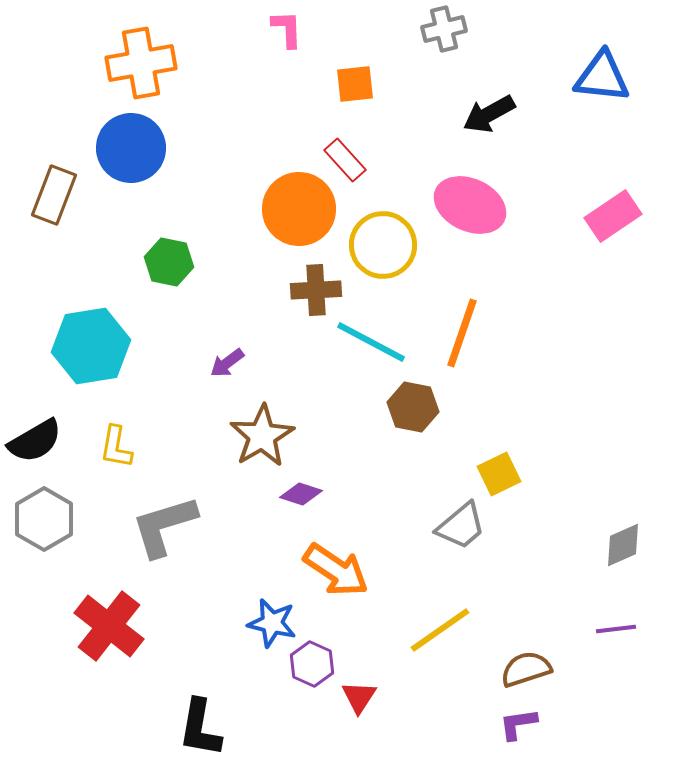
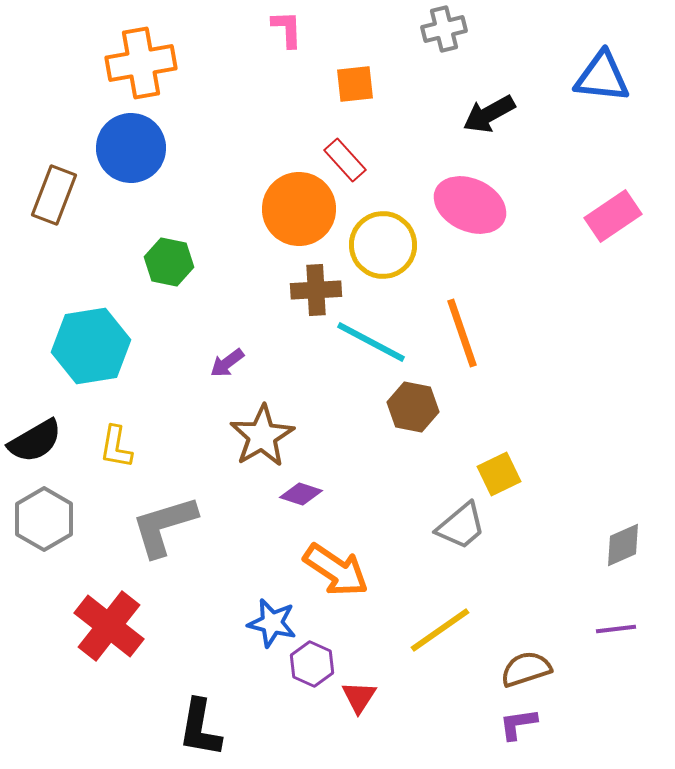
orange line: rotated 38 degrees counterclockwise
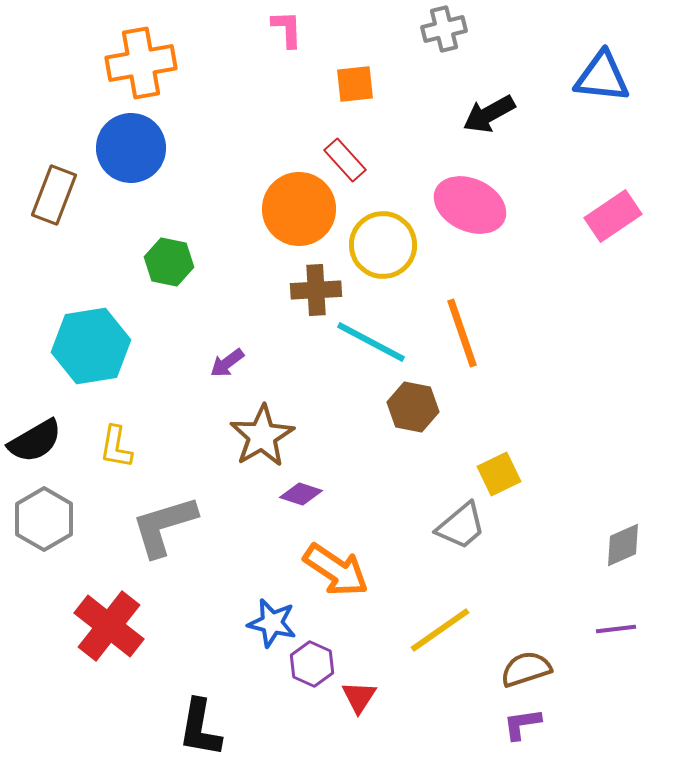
purple L-shape: moved 4 px right
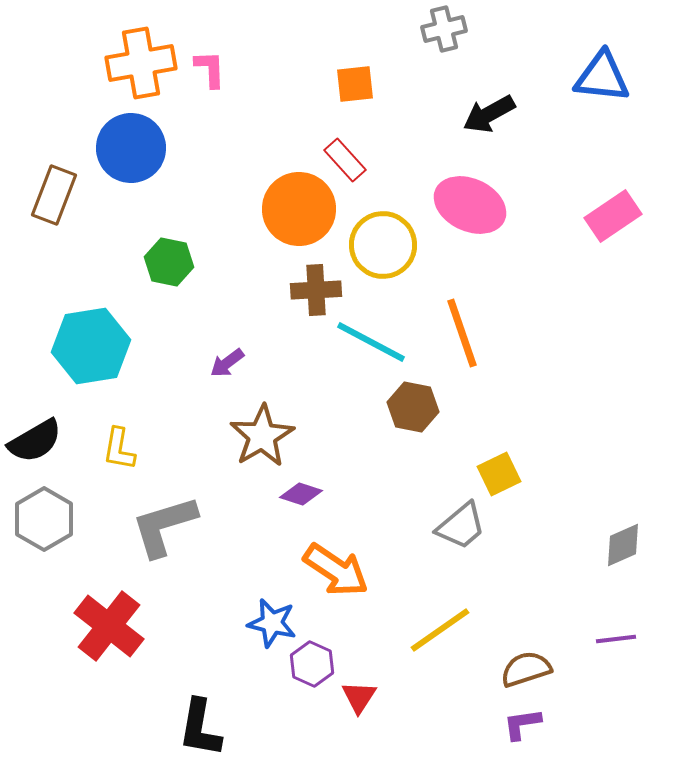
pink L-shape: moved 77 px left, 40 px down
yellow L-shape: moved 3 px right, 2 px down
purple line: moved 10 px down
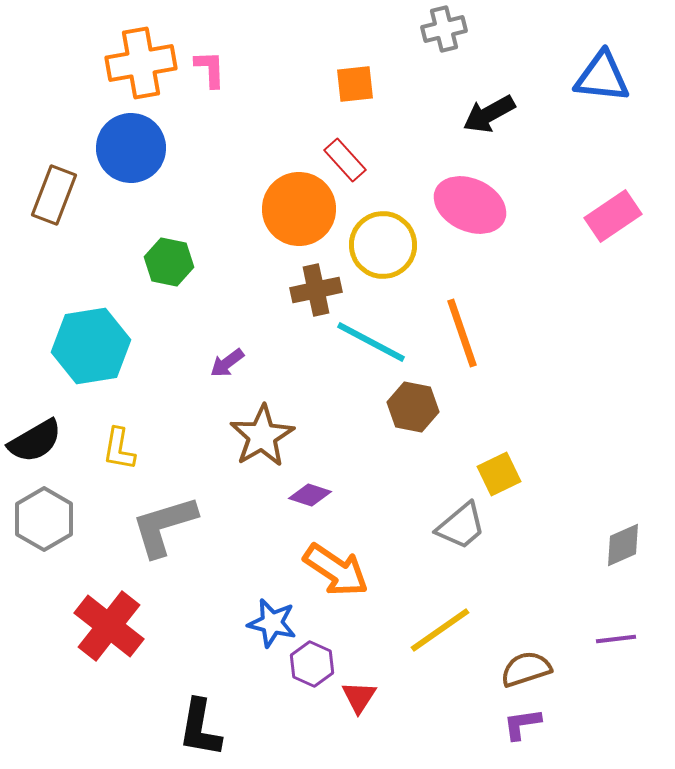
brown cross: rotated 9 degrees counterclockwise
purple diamond: moved 9 px right, 1 px down
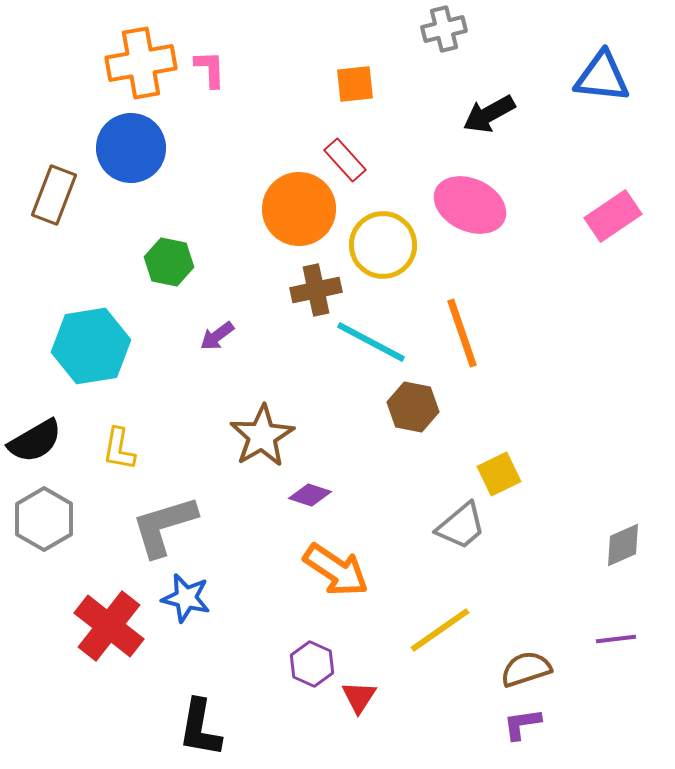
purple arrow: moved 10 px left, 27 px up
blue star: moved 86 px left, 25 px up
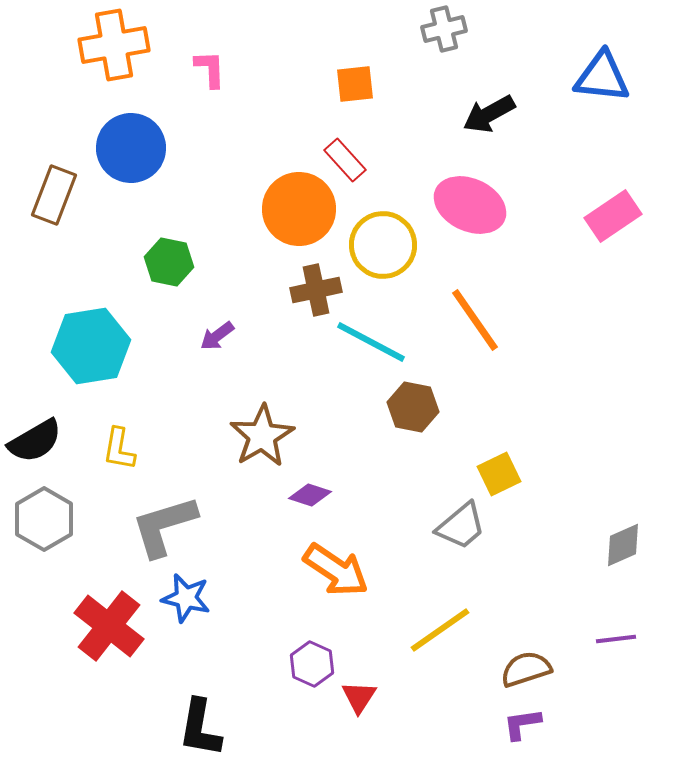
orange cross: moved 27 px left, 18 px up
orange line: moved 13 px right, 13 px up; rotated 16 degrees counterclockwise
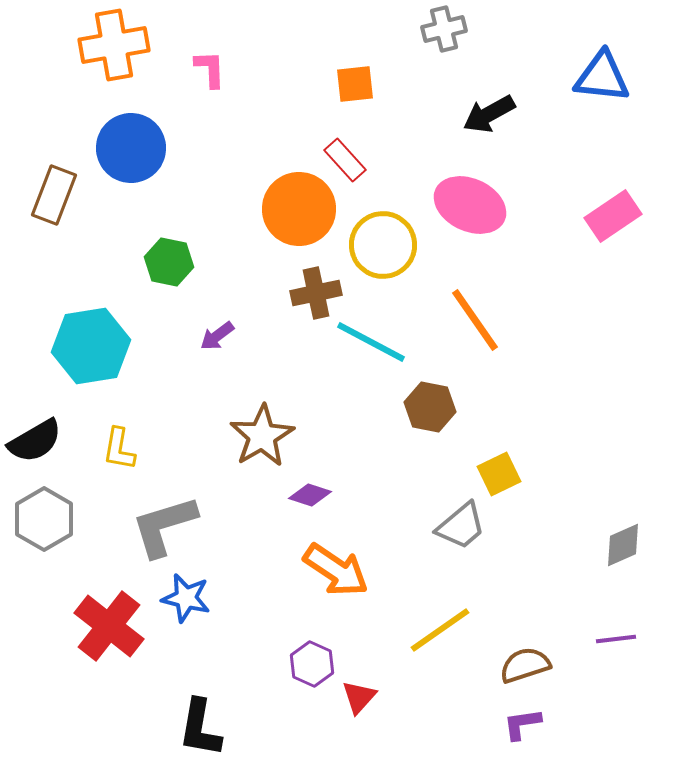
brown cross: moved 3 px down
brown hexagon: moved 17 px right
brown semicircle: moved 1 px left, 4 px up
red triangle: rotated 9 degrees clockwise
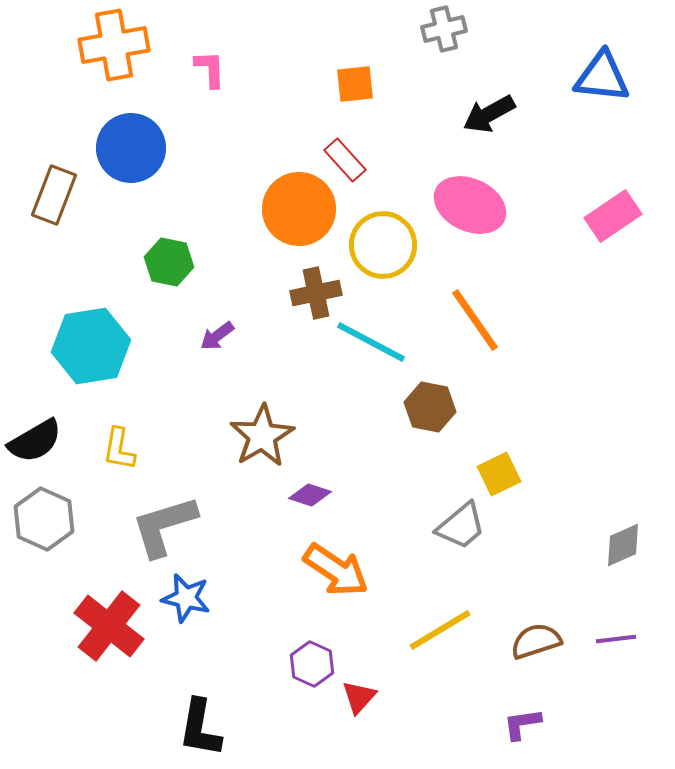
gray hexagon: rotated 6 degrees counterclockwise
yellow line: rotated 4 degrees clockwise
brown semicircle: moved 11 px right, 24 px up
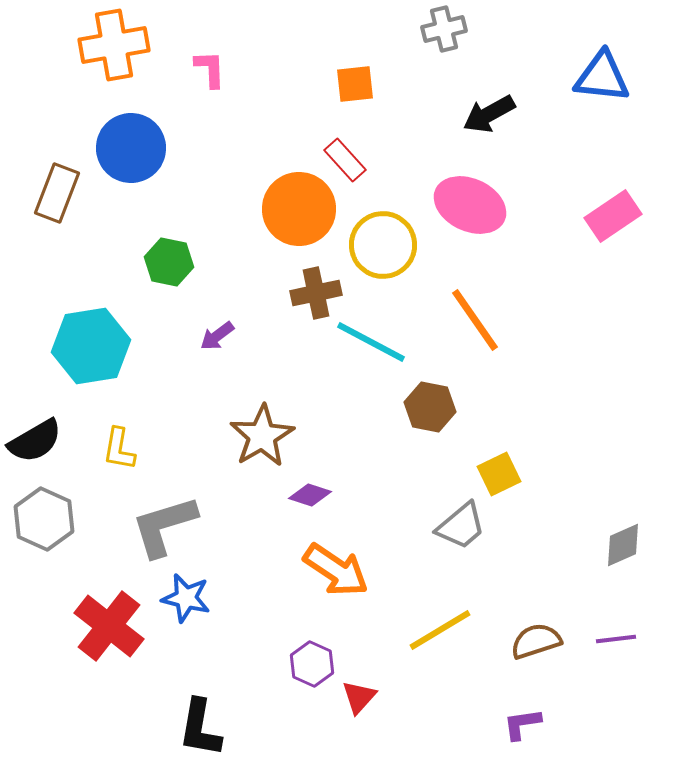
brown rectangle: moved 3 px right, 2 px up
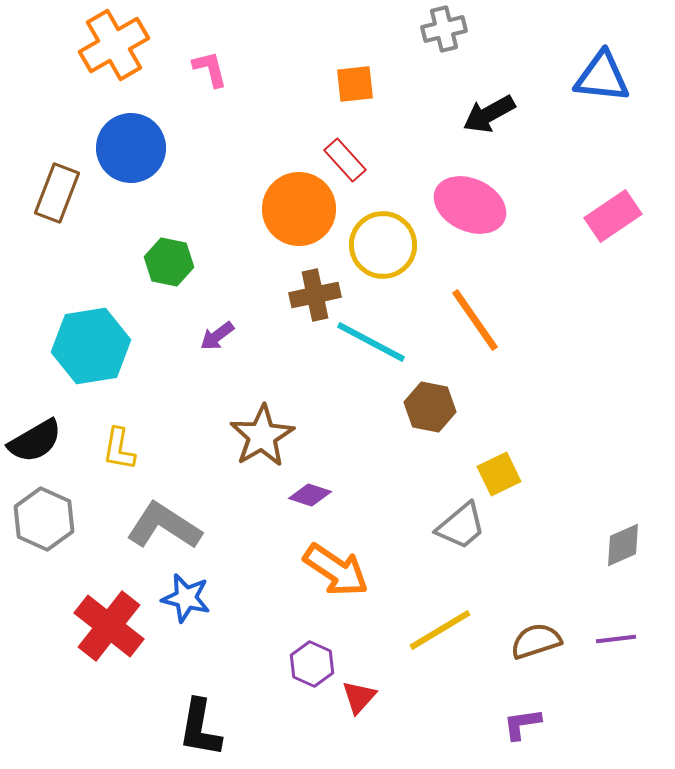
orange cross: rotated 20 degrees counterclockwise
pink L-shape: rotated 12 degrees counterclockwise
brown cross: moved 1 px left, 2 px down
gray L-shape: rotated 50 degrees clockwise
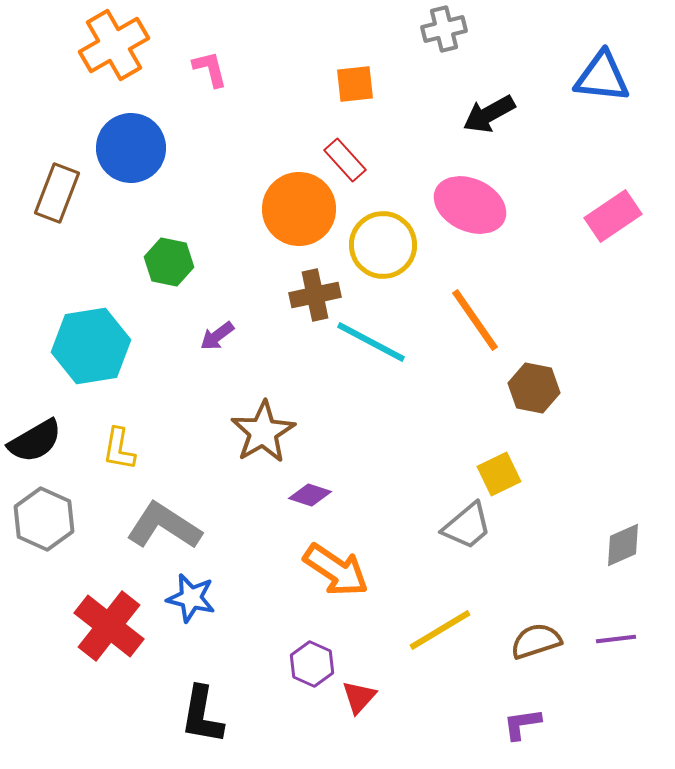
brown hexagon: moved 104 px right, 19 px up
brown star: moved 1 px right, 4 px up
gray trapezoid: moved 6 px right
blue star: moved 5 px right
black L-shape: moved 2 px right, 13 px up
